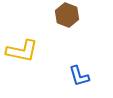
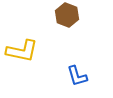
blue L-shape: moved 2 px left
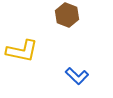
blue L-shape: rotated 30 degrees counterclockwise
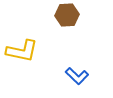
brown hexagon: rotated 25 degrees counterclockwise
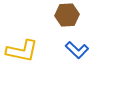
blue L-shape: moved 26 px up
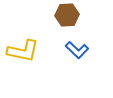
yellow L-shape: moved 1 px right
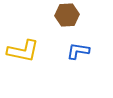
blue L-shape: moved 1 px right, 1 px down; rotated 145 degrees clockwise
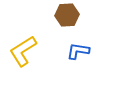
yellow L-shape: rotated 136 degrees clockwise
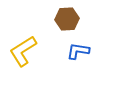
brown hexagon: moved 4 px down
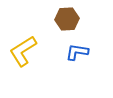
blue L-shape: moved 1 px left, 1 px down
